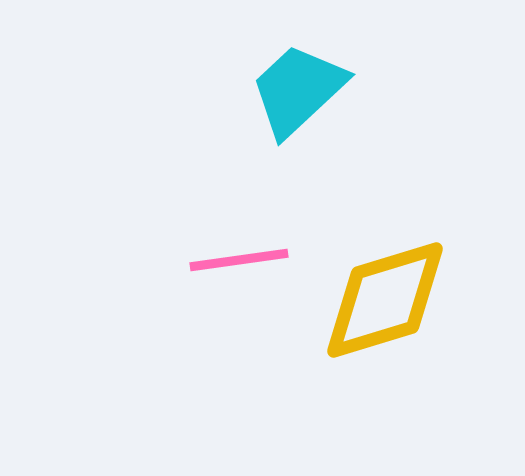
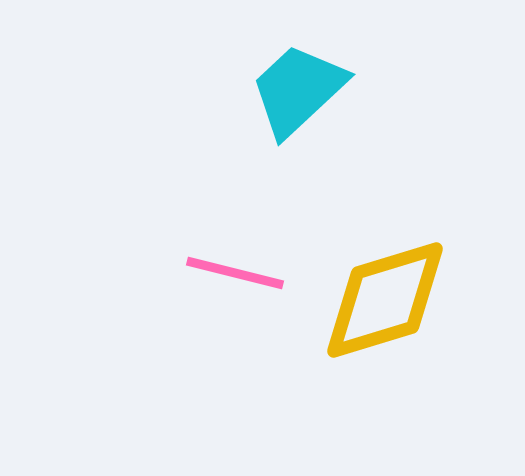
pink line: moved 4 px left, 13 px down; rotated 22 degrees clockwise
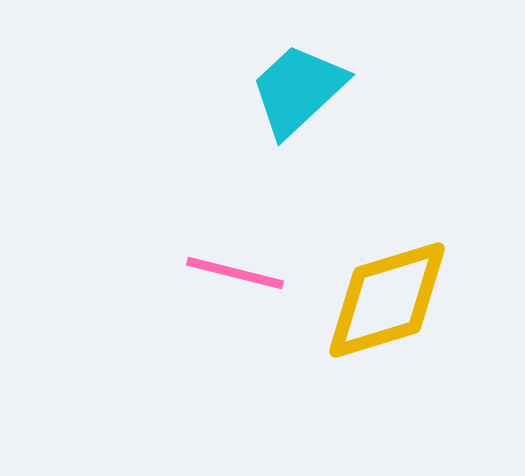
yellow diamond: moved 2 px right
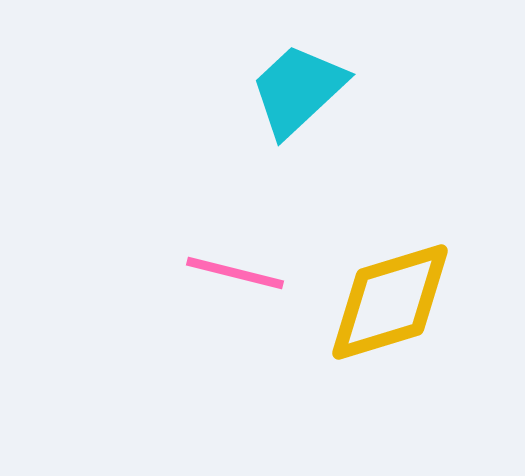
yellow diamond: moved 3 px right, 2 px down
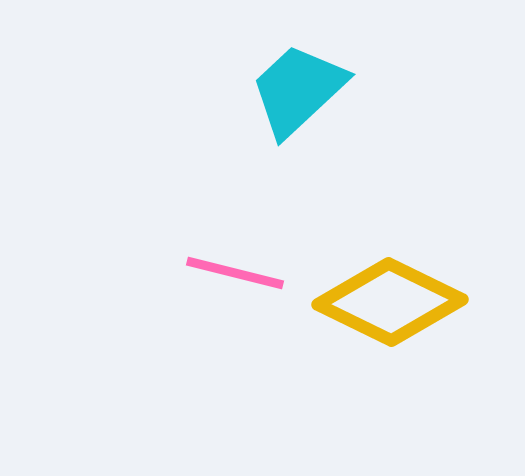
yellow diamond: rotated 43 degrees clockwise
